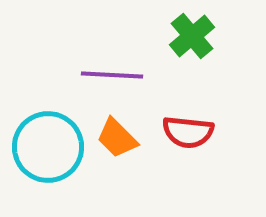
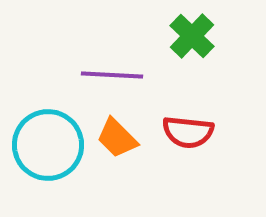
green cross: rotated 6 degrees counterclockwise
cyan circle: moved 2 px up
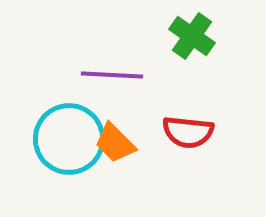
green cross: rotated 9 degrees counterclockwise
orange trapezoid: moved 2 px left, 5 px down
cyan circle: moved 21 px right, 6 px up
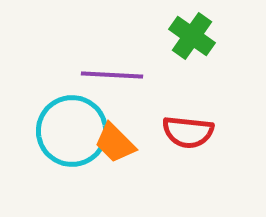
cyan circle: moved 3 px right, 8 px up
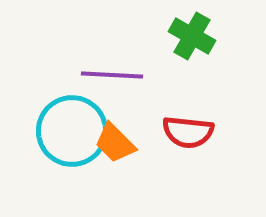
green cross: rotated 6 degrees counterclockwise
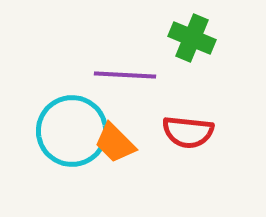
green cross: moved 2 px down; rotated 6 degrees counterclockwise
purple line: moved 13 px right
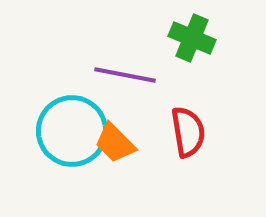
purple line: rotated 8 degrees clockwise
red semicircle: rotated 105 degrees counterclockwise
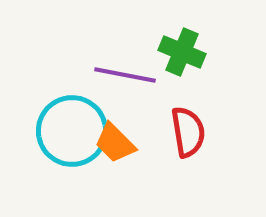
green cross: moved 10 px left, 14 px down
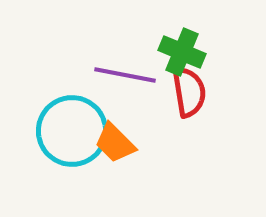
red semicircle: moved 1 px right, 40 px up
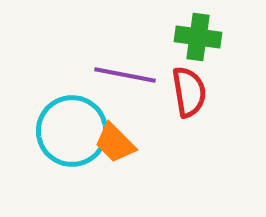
green cross: moved 16 px right, 15 px up; rotated 15 degrees counterclockwise
